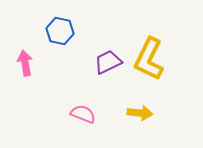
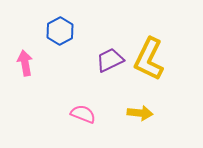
blue hexagon: rotated 20 degrees clockwise
purple trapezoid: moved 2 px right, 2 px up
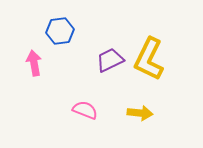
blue hexagon: rotated 20 degrees clockwise
pink arrow: moved 9 px right
pink semicircle: moved 2 px right, 4 px up
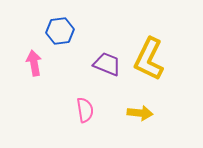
purple trapezoid: moved 3 px left, 4 px down; rotated 48 degrees clockwise
pink semicircle: rotated 60 degrees clockwise
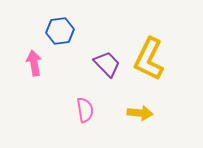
purple trapezoid: rotated 24 degrees clockwise
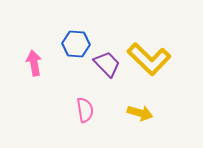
blue hexagon: moved 16 px right, 13 px down; rotated 12 degrees clockwise
yellow L-shape: rotated 72 degrees counterclockwise
yellow arrow: rotated 10 degrees clockwise
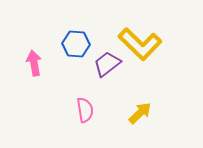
yellow L-shape: moved 9 px left, 15 px up
purple trapezoid: rotated 84 degrees counterclockwise
yellow arrow: rotated 60 degrees counterclockwise
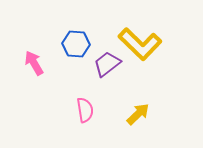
pink arrow: rotated 20 degrees counterclockwise
yellow arrow: moved 2 px left, 1 px down
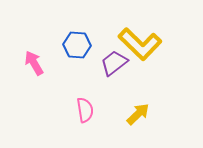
blue hexagon: moved 1 px right, 1 px down
purple trapezoid: moved 7 px right, 1 px up
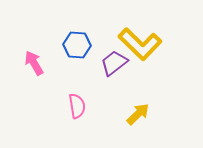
pink semicircle: moved 8 px left, 4 px up
